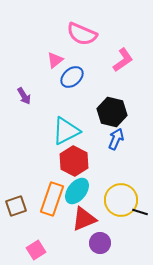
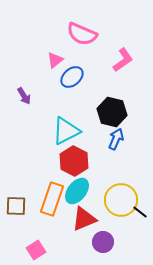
brown square: rotated 20 degrees clockwise
black line: rotated 21 degrees clockwise
purple circle: moved 3 px right, 1 px up
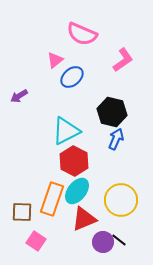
purple arrow: moved 5 px left; rotated 90 degrees clockwise
brown square: moved 6 px right, 6 px down
black line: moved 21 px left, 28 px down
pink square: moved 9 px up; rotated 24 degrees counterclockwise
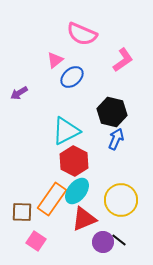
purple arrow: moved 3 px up
orange rectangle: rotated 16 degrees clockwise
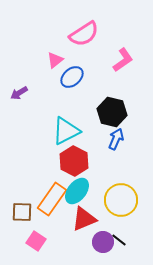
pink semicircle: moved 2 px right; rotated 56 degrees counterclockwise
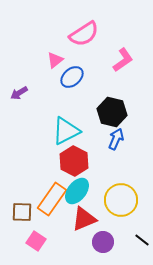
black line: moved 23 px right
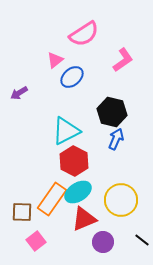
cyan ellipse: moved 1 px right, 1 px down; rotated 20 degrees clockwise
pink square: rotated 18 degrees clockwise
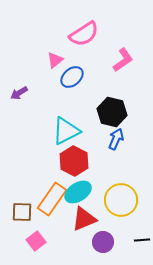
black line: rotated 42 degrees counterclockwise
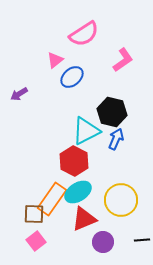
purple arrow: moved 1 px down
cyan triangle: moved 20 px right
brown square: moved 12 px right, 2 px down
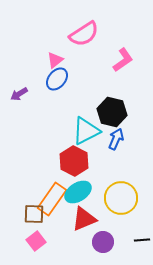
blue ellipse: moved 15 px left, 2 px down; rotated 10 degrees counterclockwise
yellow circle: moved 2 px up
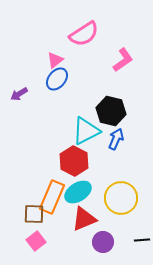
black hexagon: moved 1 px left, 1 px up
orange rectangle: moved 2 px up; rotated 12 degrees counterclockwise
